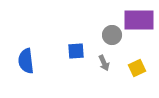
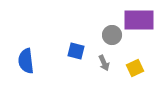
blue square: rotated 18 degrees clockwise
yellow square: moved 2 px left
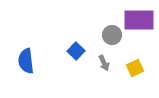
blue square: rotated 30 degrees clockwise
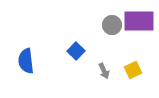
purple rectangle: moved 1 px down
gray circle: moved 10 px up
gray arrow: moved 8 px down
yellow square: moved 2 px left, 2 px down
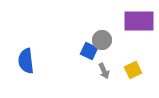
gray circle: moved 10 px left, 15 px down
blue square: moved 13 px right; rotated 18 degrees counterclockwise
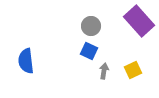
purple rectangle: rotated 48 degrees clockwise
gray circle: moved 11 px left, 14 px up
gray arrow: rotated 147 degrees counterclockwise
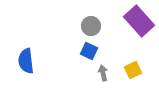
gray arrow: moved 1 px left, 2 px down; rotated 21 degrees counterclockwise
